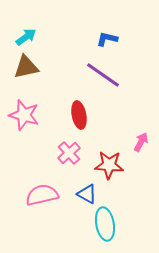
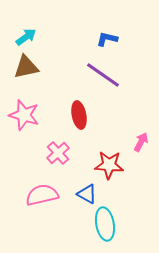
pink cross: moved 11 px left
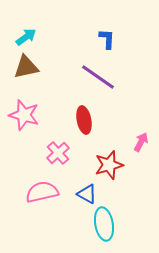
blue L-shape: rotated 80 degrees clockwise
purple line: moved 5 px left, 2 px down
red ellipse: moved 5 px right, 5 px down
red star: rotated 20 degrees counterclockwise
pink semicircle: moved 3 px up
cyan ellipse: moved 1 px left
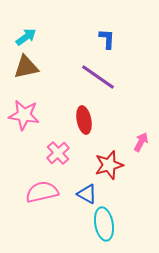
pink star: rotated 8 degrees counterclockwise
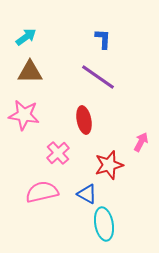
blue L-shape: moved 4 px left
brown triangle: moved 4 px right, 5 px down; rotated 12 degrees clockwise
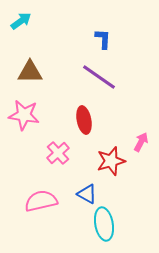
cyan arrow: moved 5 px left, 16 px up
purple line: moved 1 px right
red star: moved 2 px right, 4 px up
pink semicircle: moved 1 px left, 9 px down
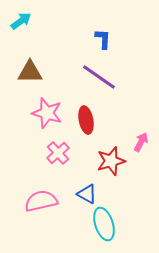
pink star: moved 23 px right, 2 px up; rotated 8 degrees clockwise
red ellipse: moved 2 px right
cyan ellipse: rotated 8 degrees counterclockwise
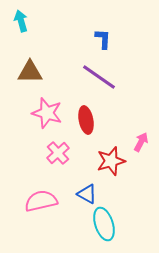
cyan arrow: rotated 70 degrees counterclockwise
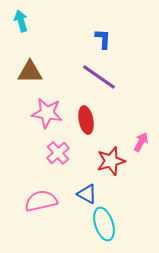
pink star: rotated 8 degrees counterclockwise
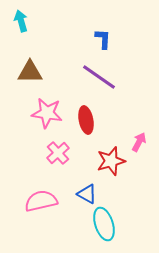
pink arrow: moved 2 px left
